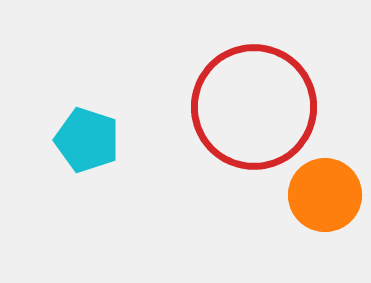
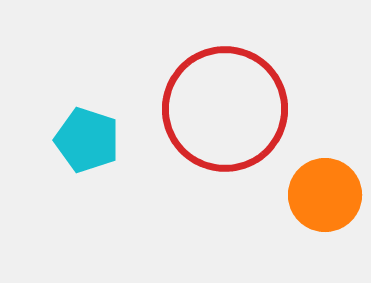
red circle: moved 29 px left, 2 px down
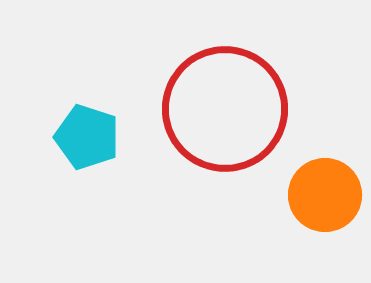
cyan pentagon: moved 3 px up
